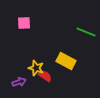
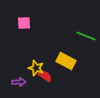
green line: moved 4 px down
purple arrow: rotated 16 degrees clockwise
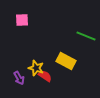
pink square: moved 2 px left, 3 px up
purple arrow: moved 4 px up; rotated 64 degrees clockwise
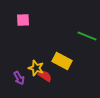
pink square: moved 1 px right
green line: moved 1 px right
yellow rectangle: moved 4 px left
